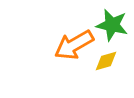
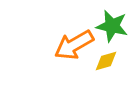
green star: moved 1 px down
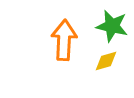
orange arrow: moved 10 px left, 5 px up; rotated 123 degrees clockwise
